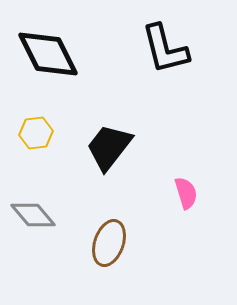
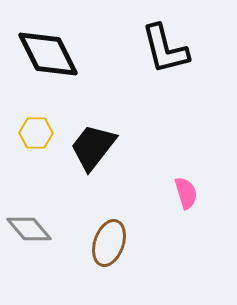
yellow hexagon: rotated 8 degrees clockwise
black trapezoid: moved 16 px left
gray diamond: moved 4 px left, 14 px down
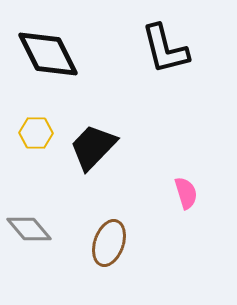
black trapezoid: rotated 6 degrees clockwise
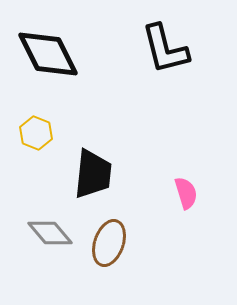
yellow hexagon: rotated 20 degrees clockwise
black trapezoid: moved 27 px down; rotated 142 degrees clockwise
gray diamond: moved 21 px right, 4 px down
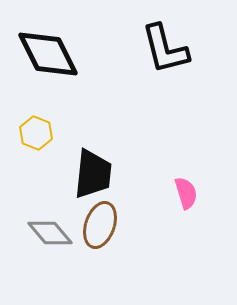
brown ellipse: moved 9 px left, 18 px up
